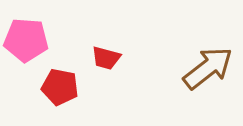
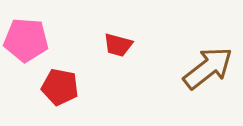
red trapezoid: moved 12 px right, 13 px up
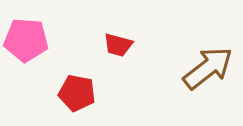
red pentagon: moved 17 px right, 6 px down
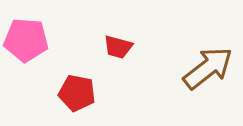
red trapezoid: moved 2 px down
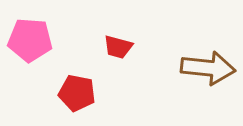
pink pentagon: moved 4 px right
brown arrow: rotated 44 degrees clockwise
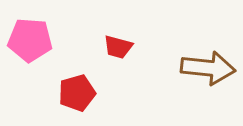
red pentagon: rotated 27 degrees counterclockwise
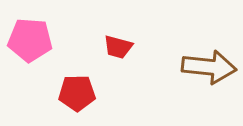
brown arrow: moved 1 px right, 1 px up
red pentagon: rotated 15 degrees clockwise
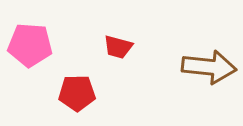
pink pentagon: moved 5 px down
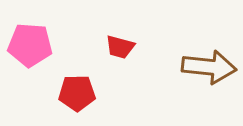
red trapezoid: moved 2 px right
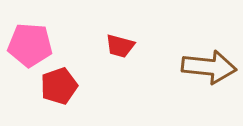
red trapezoid: moved 1 px up
red pentagon: moved 18 px left, 7 px up; rotated 18 degrees counterclockwise
